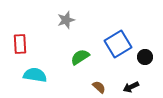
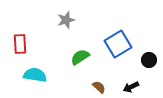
black circle: moved 4 px right, 3 px down
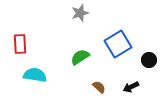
gray star: moved 14 px right, 7 px up
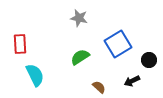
gray star: moved 1 px left, 5 px down; rotated 30 degrees clockwise
cyan semicircle: rotated 55 degrees clockwise
black arrow: moved 1 px right, 6 px up
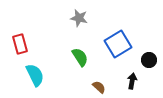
red rectangle: rotated 12 degrees counterclockwise
green semicircle: rotated 90 degrees clockwise
black arrow: rotated 126 degrees clockwise
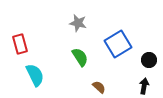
gray star: moved 1 px left, 5 px down
black arrow: moved 12 px right, 5 px down
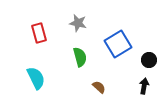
red rectangle: moved 19 px right, 11 px up
green semicircle: rotated 18 degrees clockwise
cyan semicircle: moved 1 px right, 3 px down
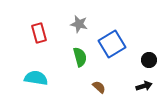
gray star: moved 1 px right, 1 px down
blue square: moved 6 px left
cyan semicircle: rotated 55 degrees counterclockwise
black arrow: rotated 63 degrees clockwise
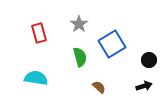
gray star: rotated 24 degrees clockwise
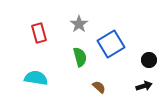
blue square: moved 1 px left
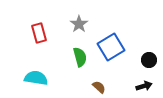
blue square: moved 3 px down
